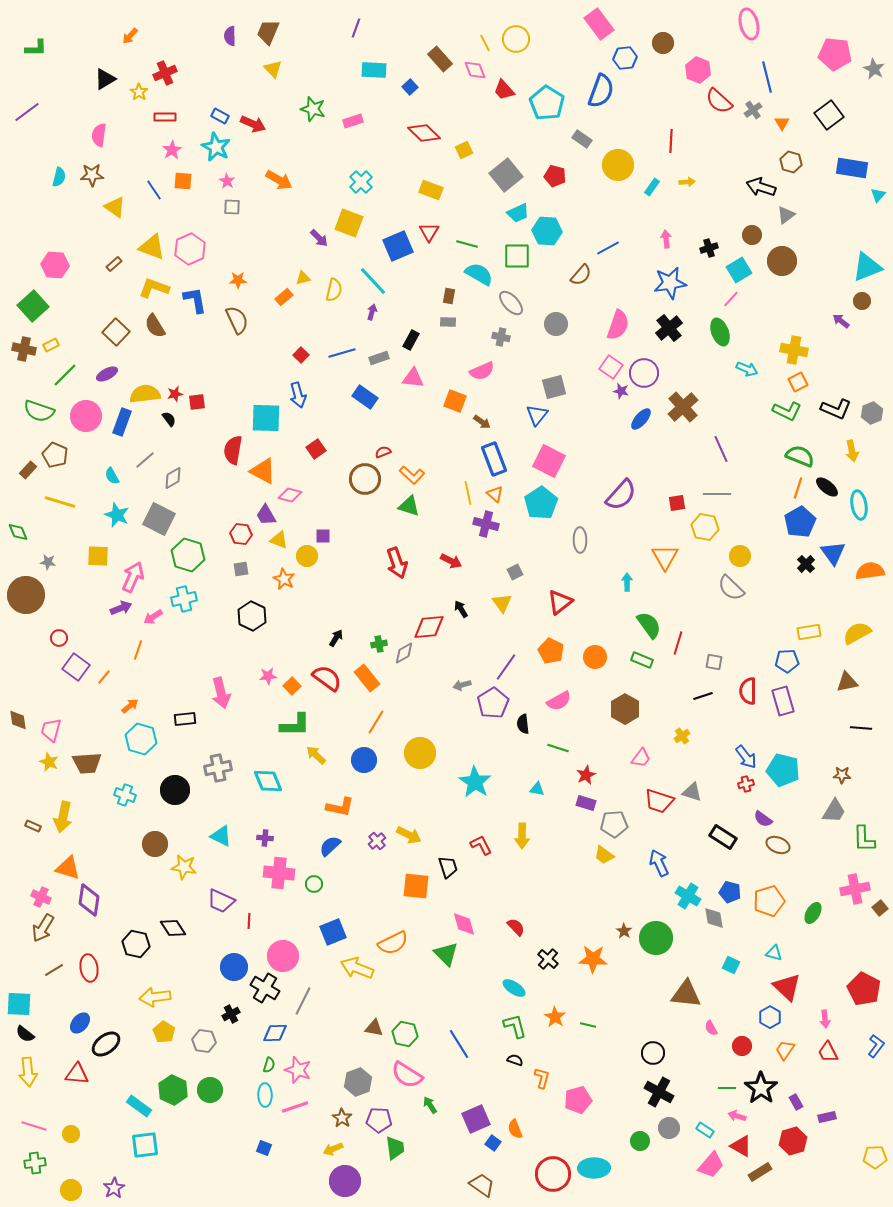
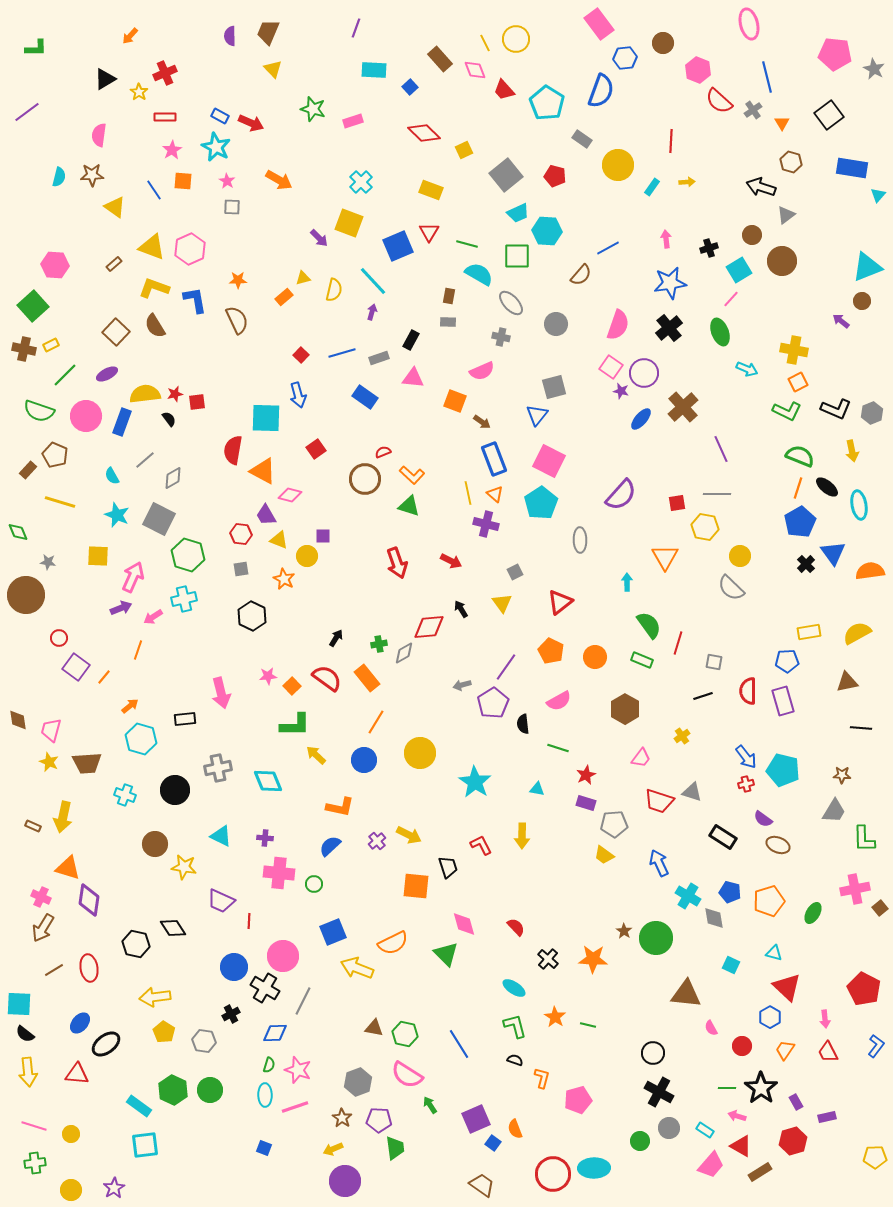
red arrow at (253, 124): moved 2 px left, 1 px up
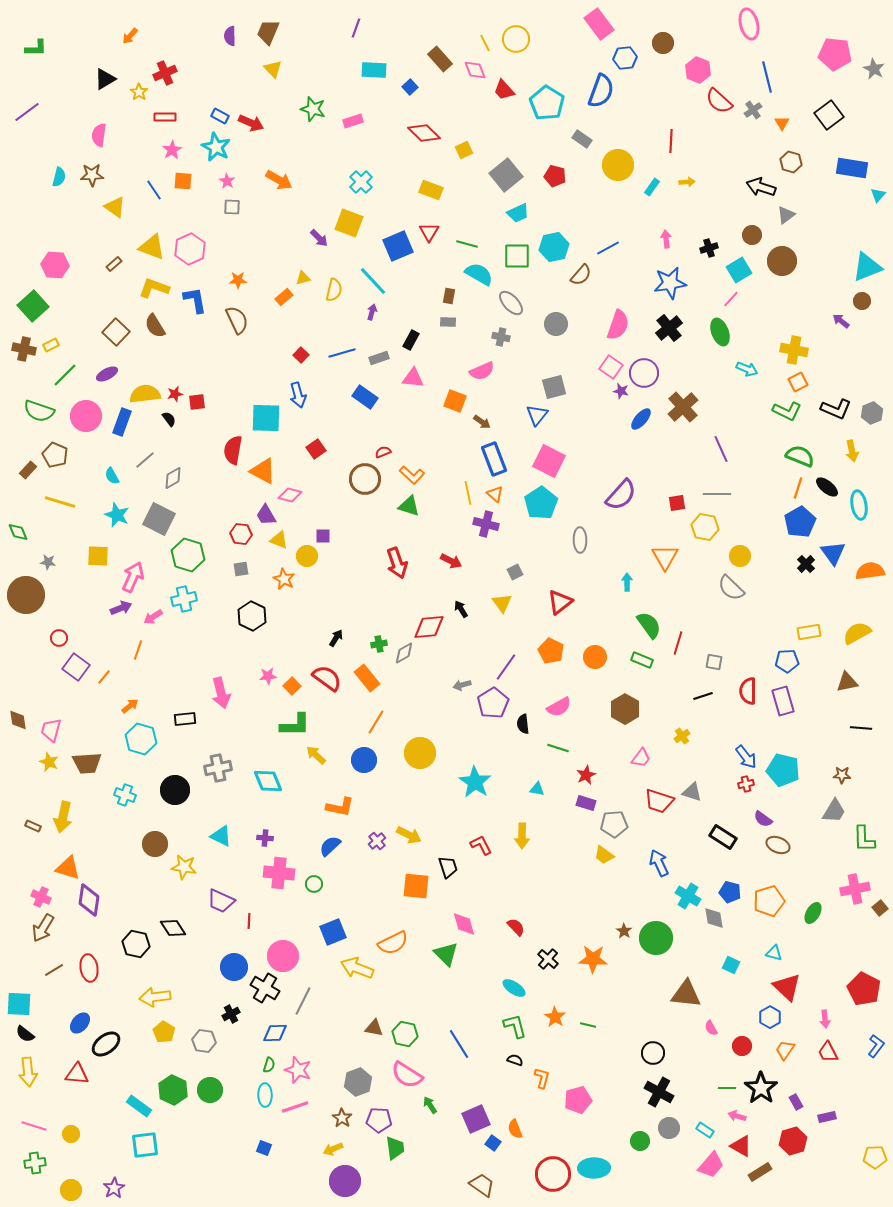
cyan hexagon at (547, 231): moved 7 px right, 16 px down; rotated 16 degrees counterclockwise
pink semicircle at (559, 701): moved 6 px down
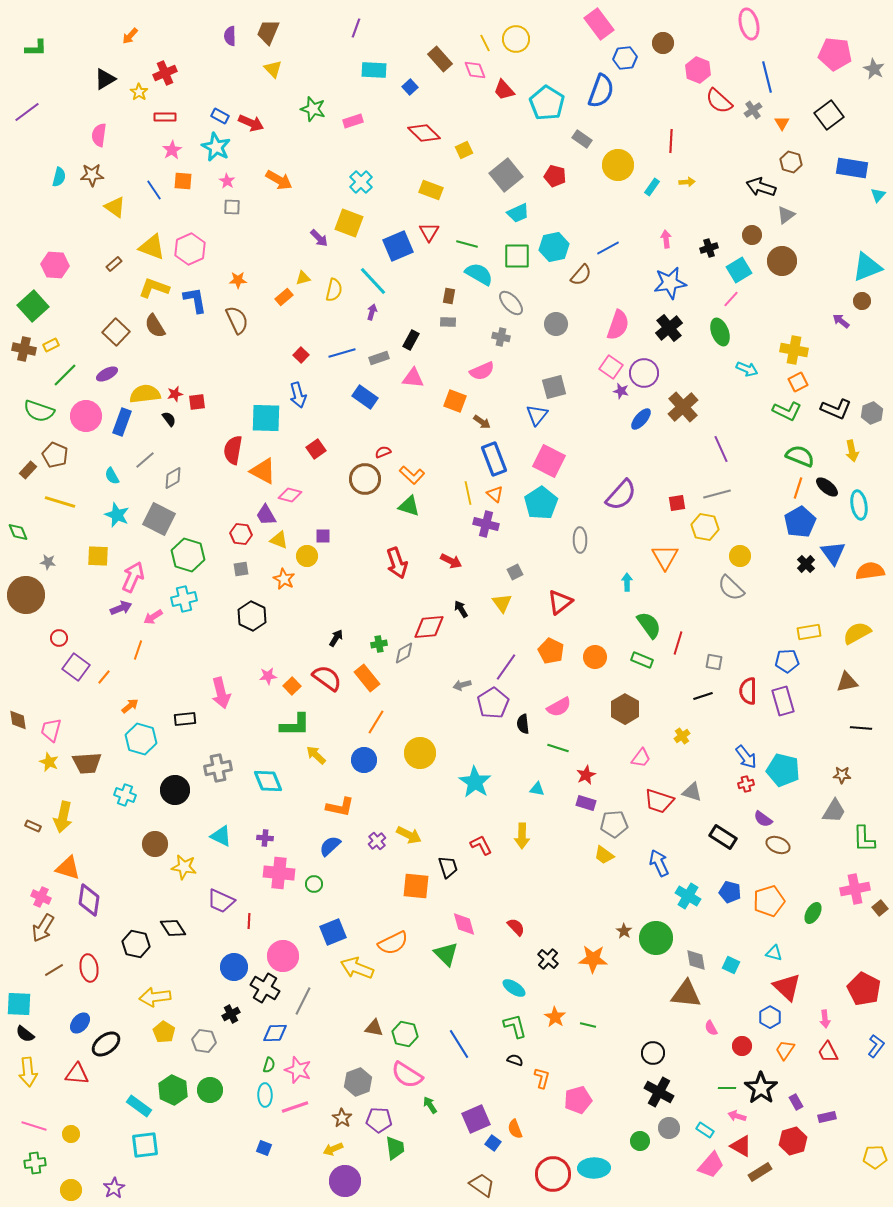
gray line at (717, 494): rotated 16 degrees counterclockwise
gray diamond at (714, 918): moved 18 px left, 42 px down
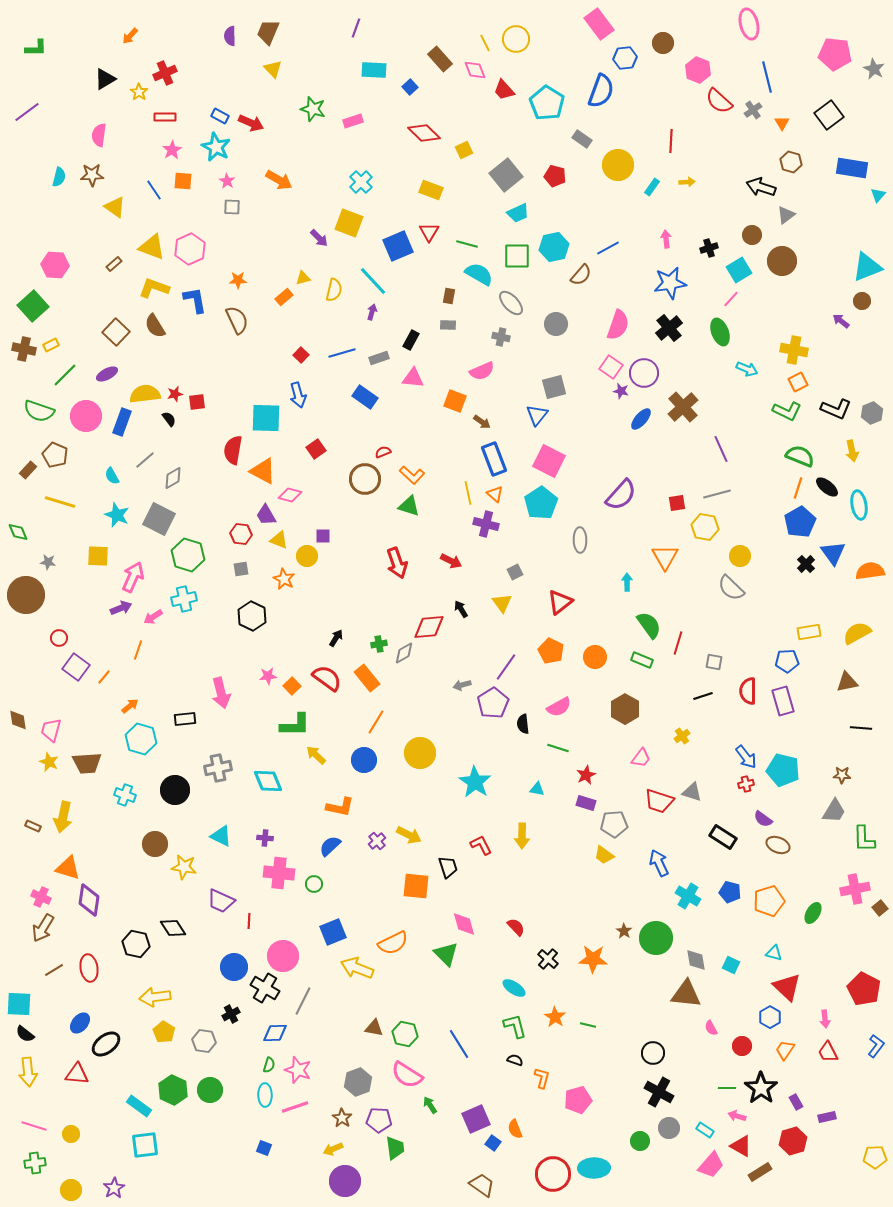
gray rectangle at (448, 322): moved 3 px down
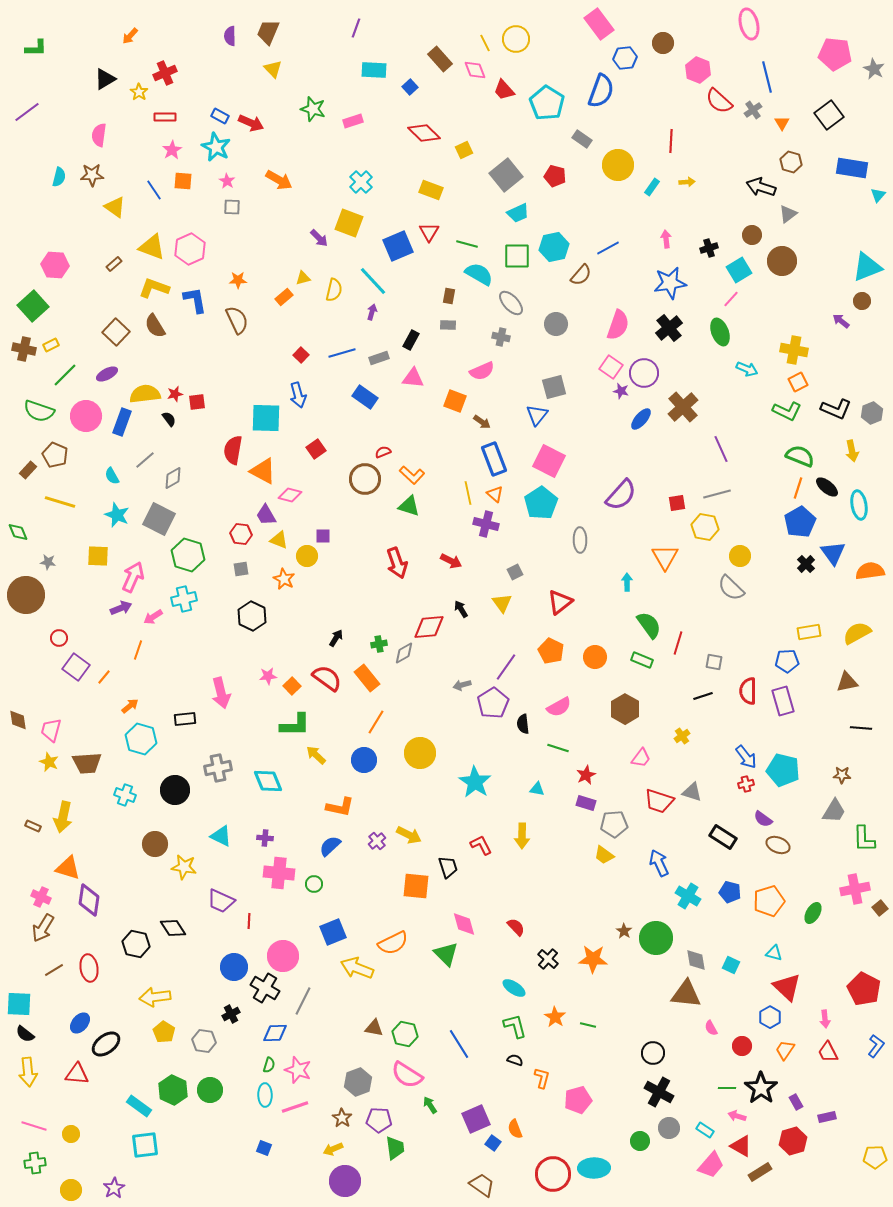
gray triangle at (786, 215): moved 2 px right, 1 px up
